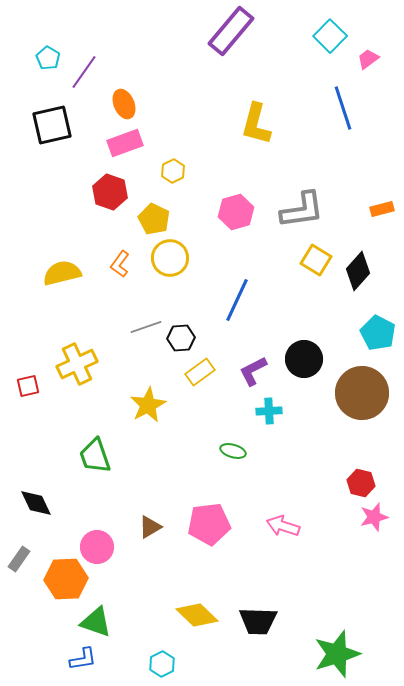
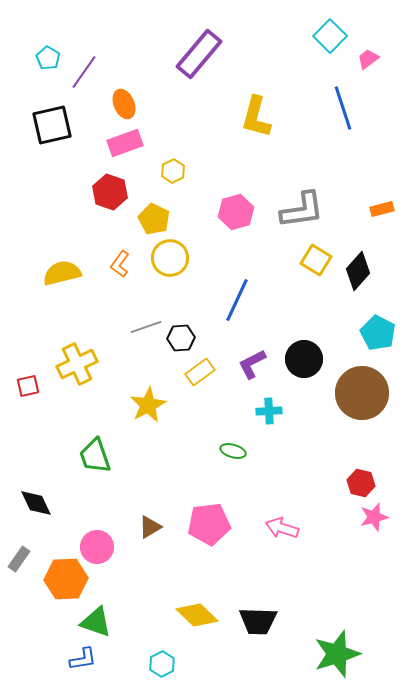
purple rectangle at (231, 31): moved 32 px left, 23 px down
yellow L-shape at (256, 124): moved 7 px up
purple L-shape at (253, 371): moved 1 px left, 7 px up
pink arrow at (283, 526): moved 1 px left, 2 px down
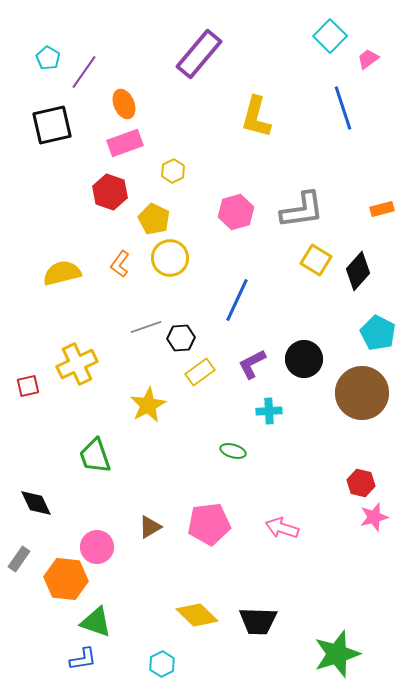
orange hexagon at (66, 579): rotated 9 degrees clockwise
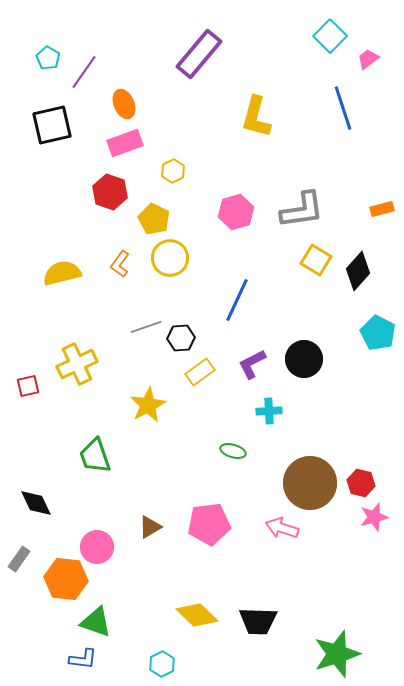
brown circle at (362, 393): moved 52 px left, 90 px down
blue L-shape at (83, 659): rotated 16 degrees clockwise
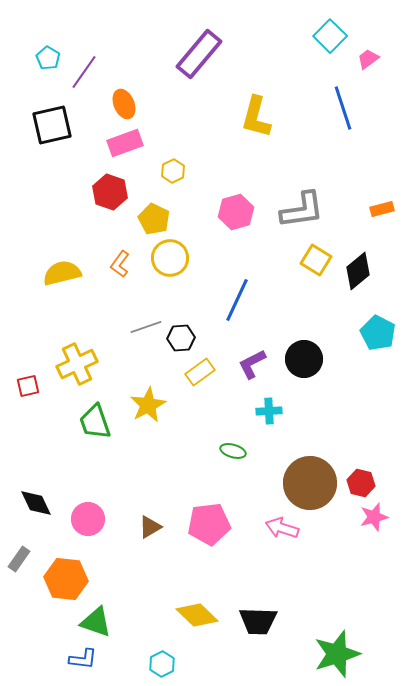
black diamond at (358, 271): rotated 9 degrees clockwise
green trapezoid at (95, 456): moved 34 px up
pink circle at (97, 547): moved 9 px left, 28 px up
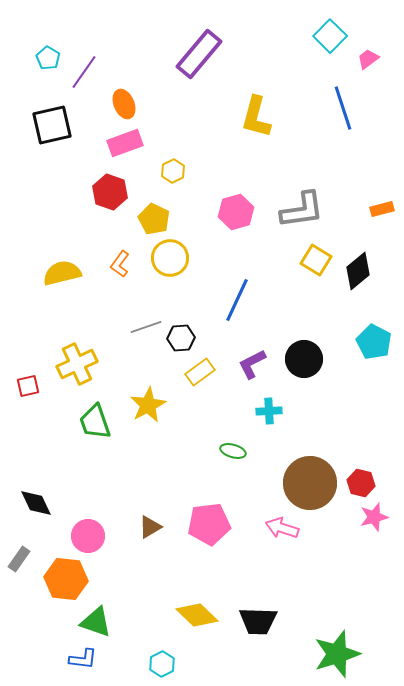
cyan pentagon at (378, 333): moved 4 px left, 9 px down
pink circle at (88, 519): moved 17 px down
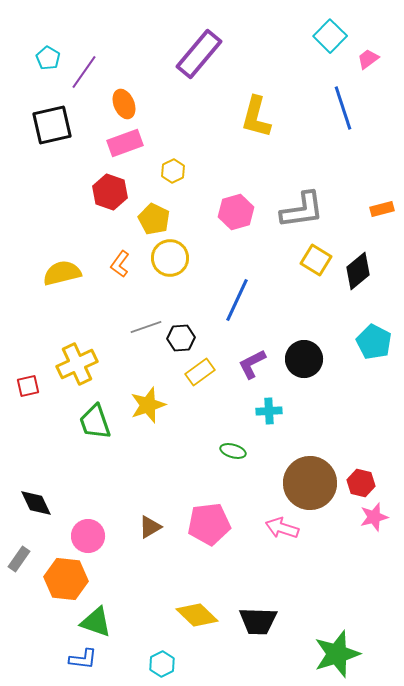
yellow star at (148, 405): rotated 9 degrees clockwise
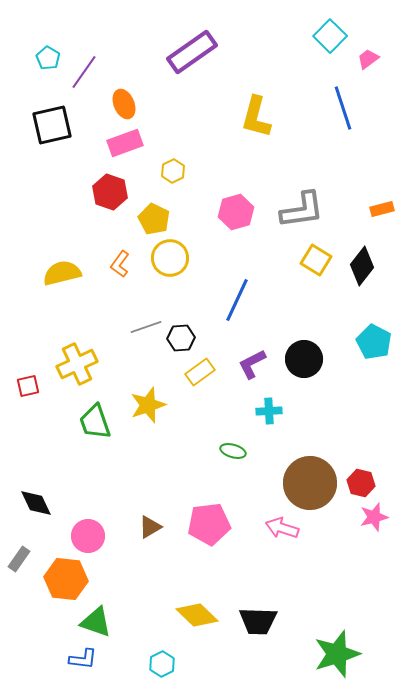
purple rectangle at (199, 54): moved 7 px left, 2 px up; rotated 15 degrees clockwise
black diamond at (358, 271): moved 4 px right, 5 px up; rotated 12 degrees counterclockwise
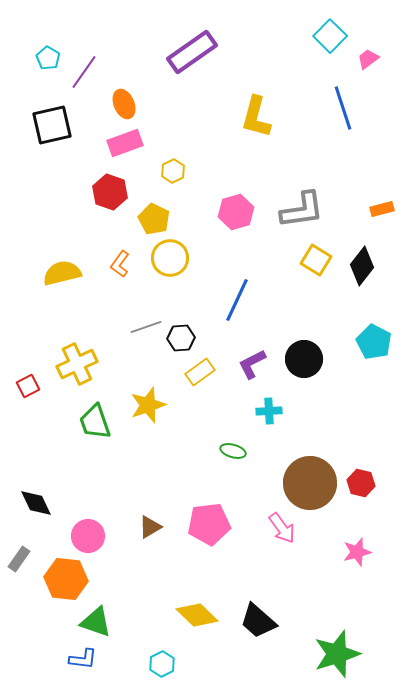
red square at (28, 386): rotated 15 degrees counterclockwise
pink star at (374, 517): moved 17 px left, 35 px down
pink arrow at (282, 528): rotated 144 degrees counterclockwise
black trapezoid at (258, 621): rotated 39 degrees clockwise
